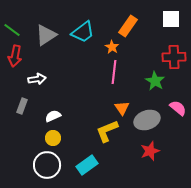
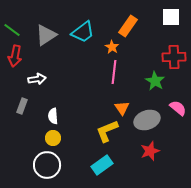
white square: moved 2 px up
white semicircle: rotated 70 degrees counterclockwise
cyan rectangle: moved 15 px right
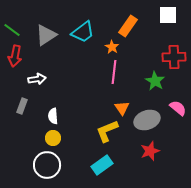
white square: moved 3 px left, 2 px up
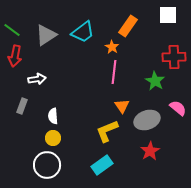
orange triangle: moved 2 px up
red star: rotated 12 degrees counterclockwise
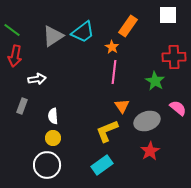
gray triangle: moved 7 px right, 1 px down
gray ellipse: moved 1 px down
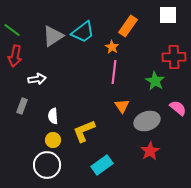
yellow L-shape: moved 23 px left
yellow circle: moved 2 px down
